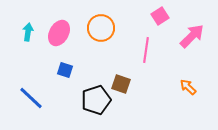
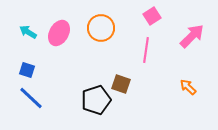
pink square: moved 8 px left
cyan arrow: rotated 66 degrees counterclockwise
blue square: moved 38 px left
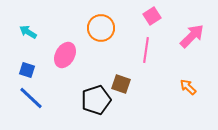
pink ellipse: moved 6 px right, 22 px down
